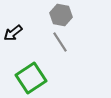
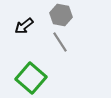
black arrow: moved 11 px right, 7 px up
green square: rotated 16 degrees counterclockwise
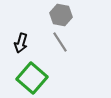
black arrow: moved 3 px left, 17 px down; rotated 36 degrees counterclockwise
green square: moved 1 px right
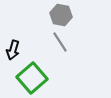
black arrow: moved 8 px left, 7 px down
green square: rotated 8 degrees clockwise
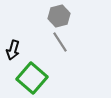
gray hexagon: moved 2 px left, 1 px down; rotated 25 degrees counterclockwise
green square: rotated 8 degrees counterclockwise
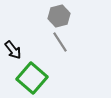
black arrow: rotated 54 degrees counterclockwise
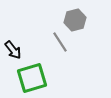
gray hexagon: moved 16 px right, 4 px down
green square: rotated 32 degrees clockwise
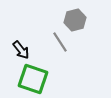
black arrow: moved 8 px right
green square: moved 1 px right, 1 px down; rotated 36 degrees clockwise
